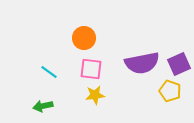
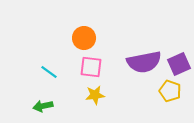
purple semicircle: moved 2 px right, 1 px up
pink square: moved 2 px up
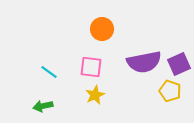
orange circle: moved 18 px right, 9 px up
yellow star: rotated 18 degrees counterclockwise
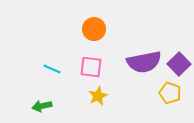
orange circle: moved 8 px left
purple square: rotated 20 degrees counterclockwise
cyan line: moved 3 px right, 3 px up; rotated 12 degrees counterclockwise
yellow pentagon: moved 2 px down
yellow star: moved 3 px right, 1 px down
green arrow: moved 1 px left
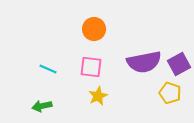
purple square: rotated 15 degrees clockwise
cyan line: moved 4 px left
